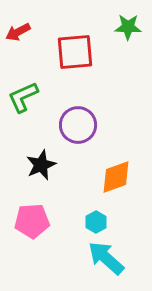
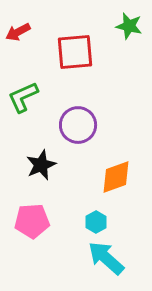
green star: moved 1 px right, 1 px up; rotated 12 degrees clockwise
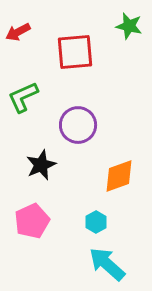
orange diamond: moved 3 px right, 1 px up
pink pentagon: rotated 20 degrees counterclockwise
cyan arrow: moved 1 px right, 6 px down
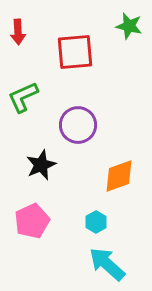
red arrow: rotated 65 degrees counterclockwise
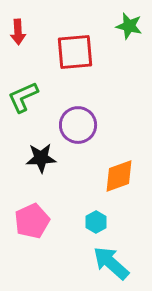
black star: moved 7 px up; rotated 20 degrees clockwise
cyan arrow: moved 4 px right, 1 px up
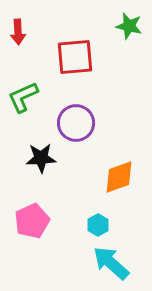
red square: moved 5 px down
purple circle: moved 2 px left, 2 px up
orange diamond: moved 1 px down
cyan hexagon: moved 2 px right, 3 px down
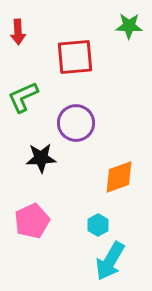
green star: rotated 12 degrees counterclockwise
cyan arrow: moved 1 px left, 2 px up; rotated 102 degrees counterclockwise
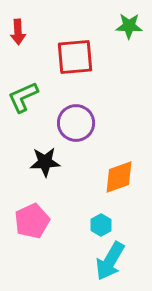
black star: moved 4 px right, 4 px down
cyan hexagon: moved 3 px right
